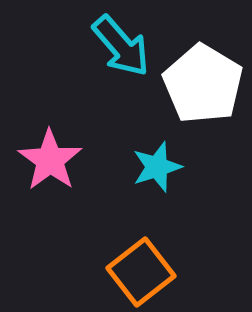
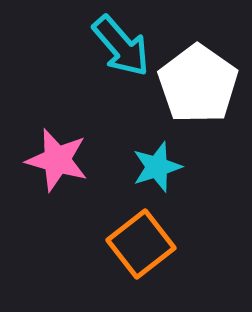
white pentagon: moved 5 px left; rotated 4 degrees clockwise
pink star: moved 7 px right; rotated 20 degrees counterclockwise
orange square: moved 28 px up
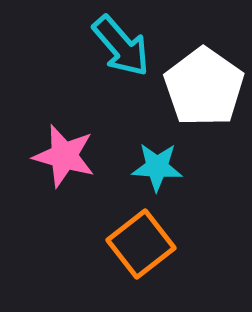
white pentagon: moved 6 px right, 3 px down
pink star: moved 7 px right, 4 px up
cyan star: rotated 21 degrees clockwise
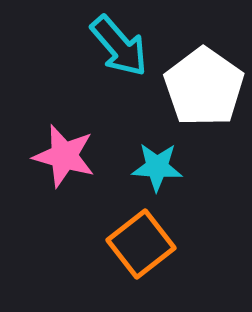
cyan arrow: moved 2 px left
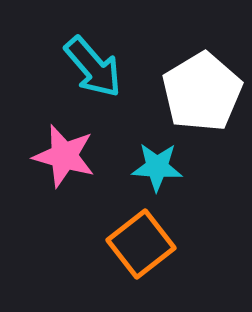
cyan arrow: moved 26 px left, 21 px down
white pentagon: moved 2 px left, 5 px down; rotated 6 degrees clockwise
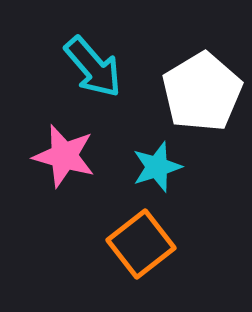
cyan star: rotated 21 degrees counterclockwise
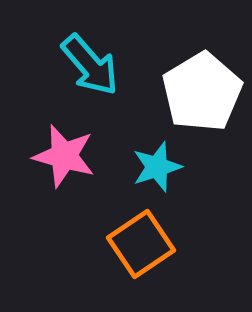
cyan arrow: moved 3 px left, 2 px up
orange square: rotated 4 degrees clockwise
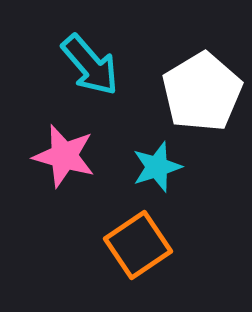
orange square: moved 3 px left, 1 px down
